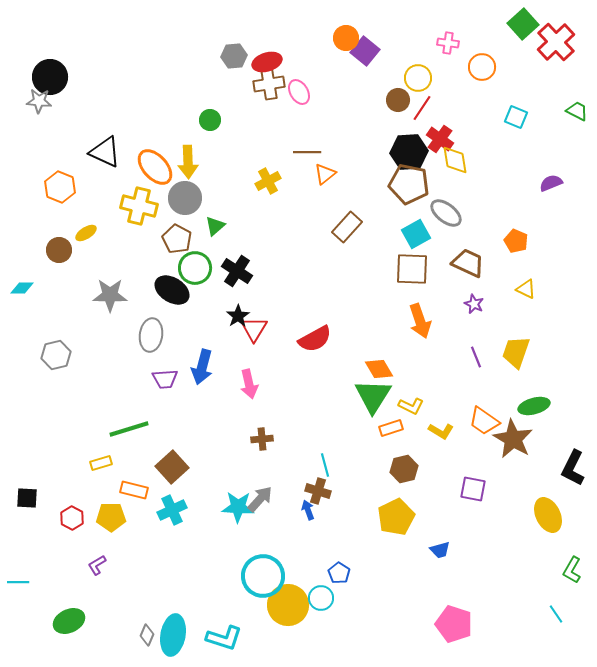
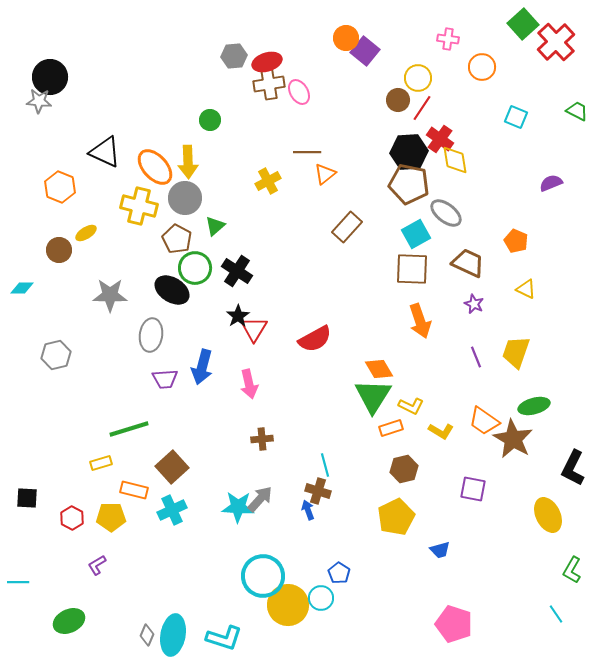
pink cross at (448, 43): moved 4 px up
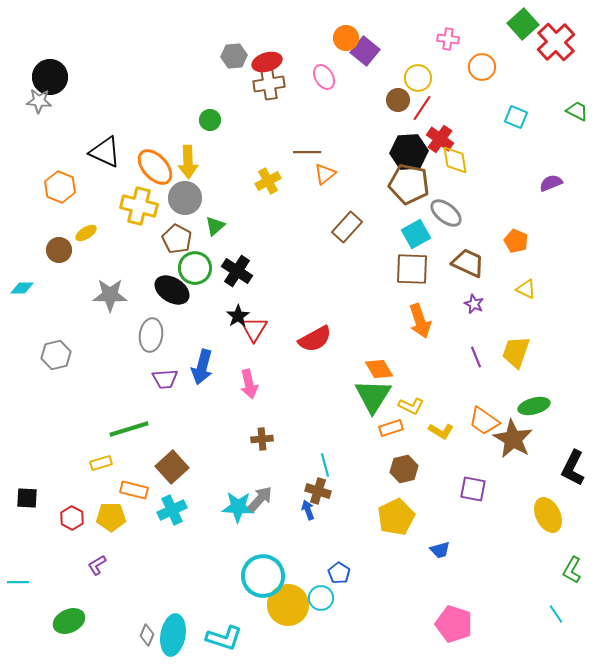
pink ellipse at (299, 92): moved 25 px right, 15 px up
